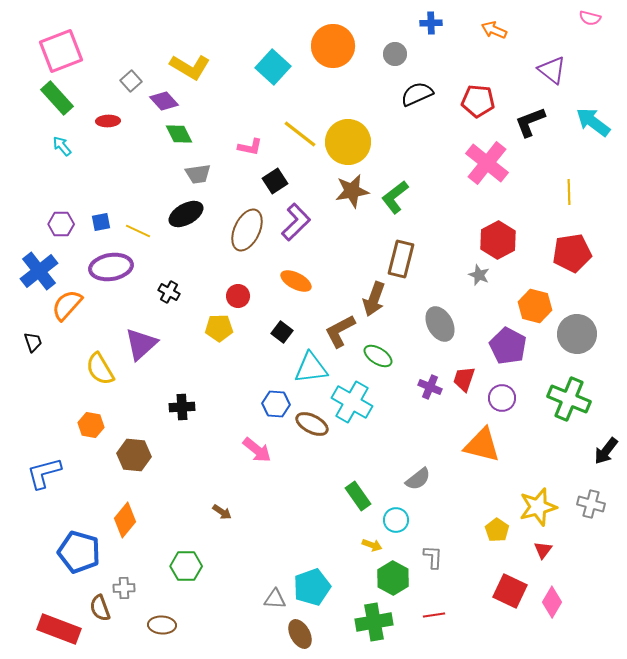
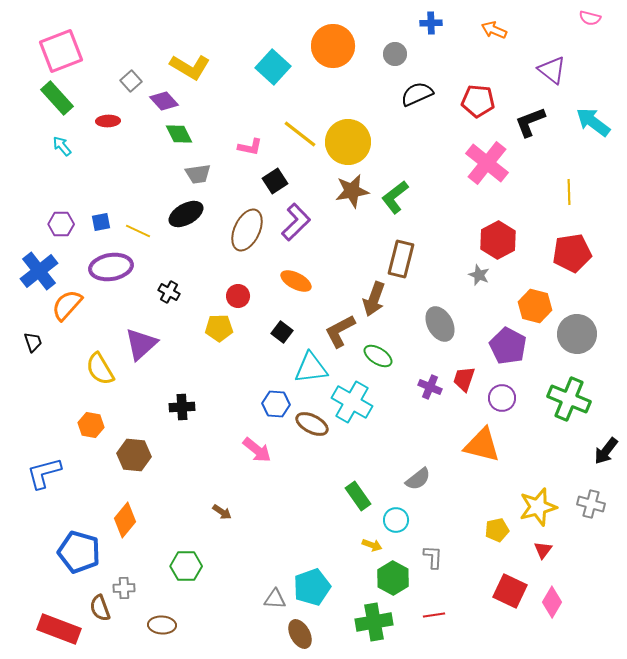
yellow pentagon at (497, 530): rotated 25 degrees clockwise
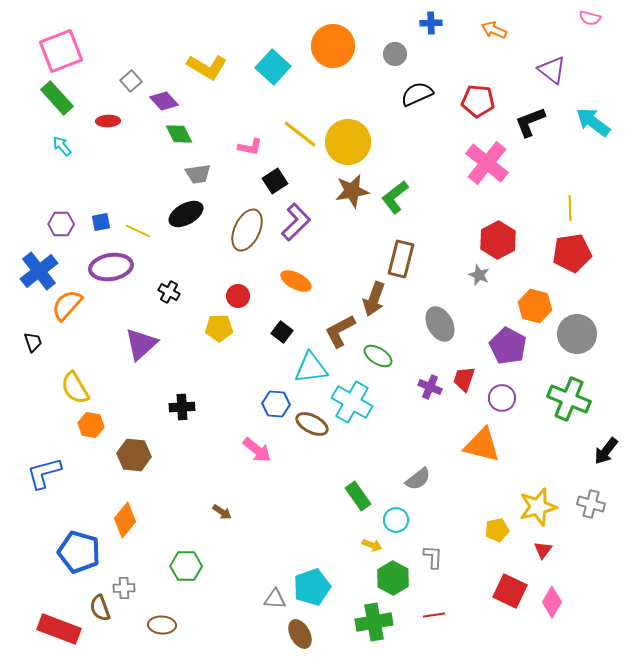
yellow L-shape at (190, 67): moved 17 px right
yellow line at (569, 192): moved 1 px right, 16 px down
yellow semicircle at (100, 369): moved 25 px left, 19 px down
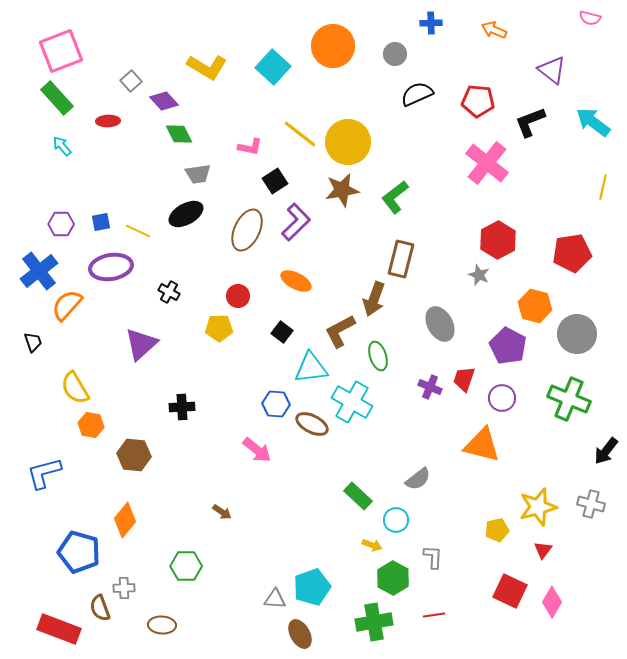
brown star at (352, 191): moved 10 px left, 1 px up
yellow line at (570, 208): moved 33 px right, 21 px up; rotated 15 degrees clockwise
green ellipse at (378, 356): rotated 40 degrees clockwise
green rectangle at (358, 496): rotated 12 degrees counterclockwise
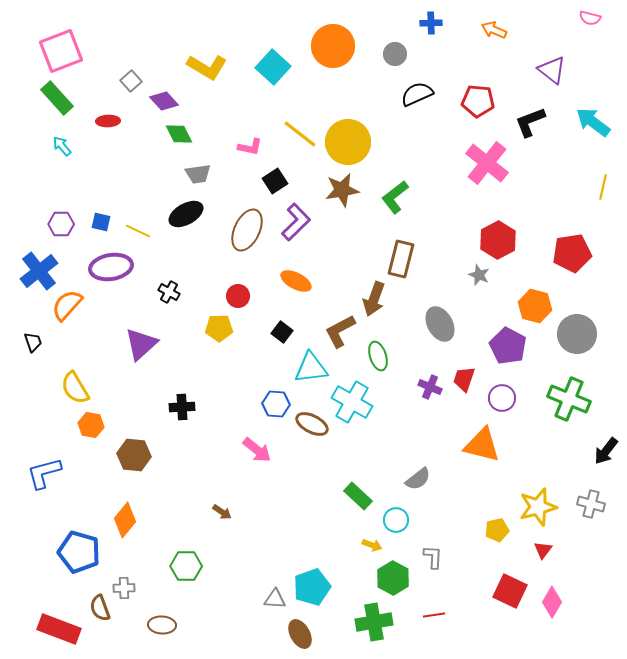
blue square at (101, 222): rotated 24 degrees clockwise
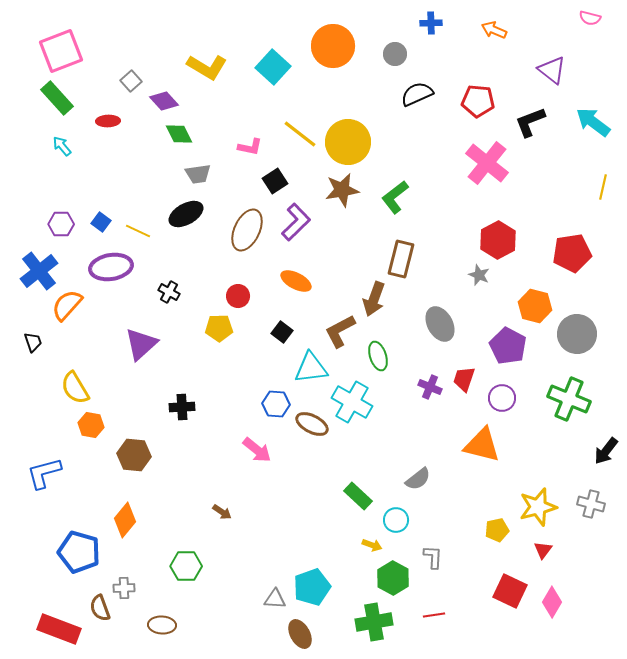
blue square at (101, 222): rotated 24 degrees clockwise
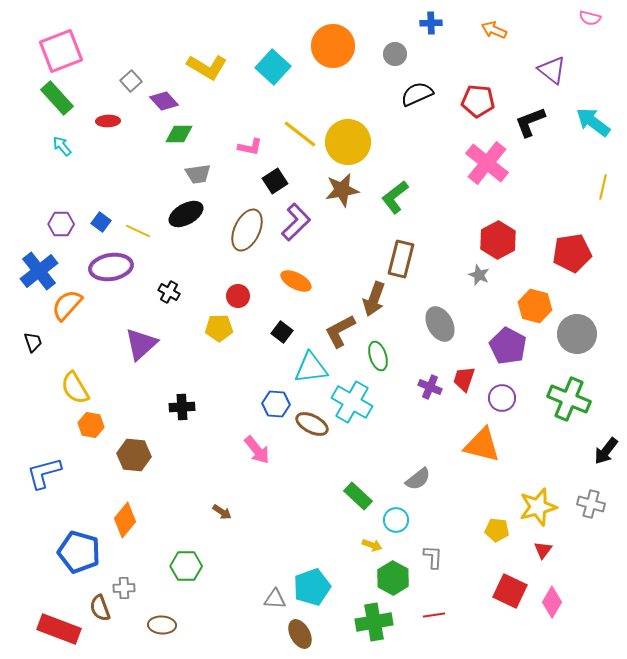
green diamond at (179, 134): rotated 64 degrees counterclockwise
pink arrow at (257, 450): rotated 12 degrees clockwise
yellow pentagon at (497, 530): rotated 20 degrees clockwise
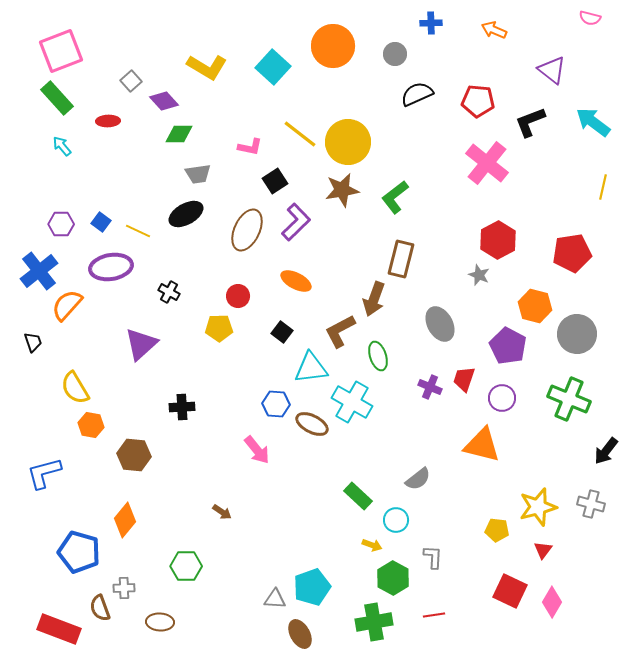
brown ellipse at (162, 625): moved 2 px left, 3 px up
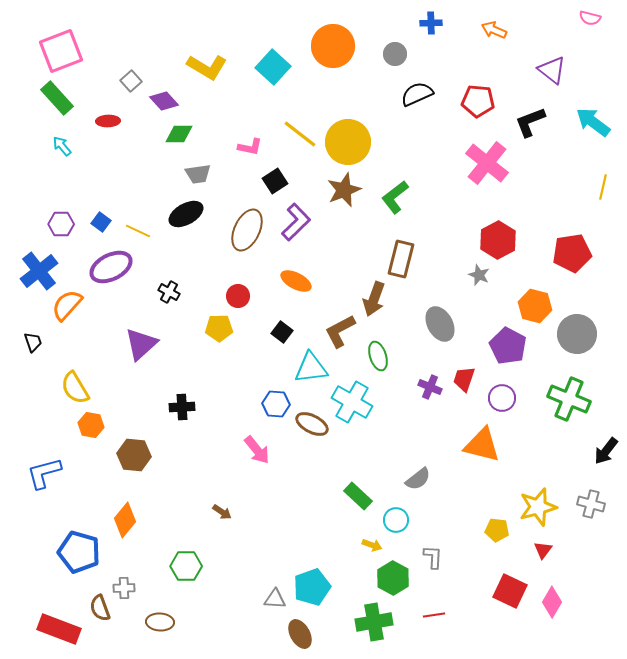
brown star at (342, 190): moved 2 px right; rotated 12 degrees counterclockwise
purple ellipse at (111, 267): rotated 18 degrees counterclockwise
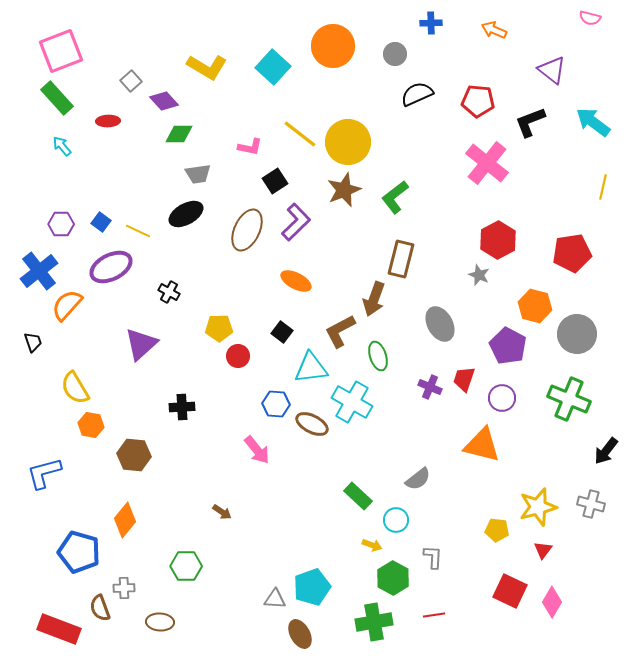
red circle at (238, 296): moved 60 px down
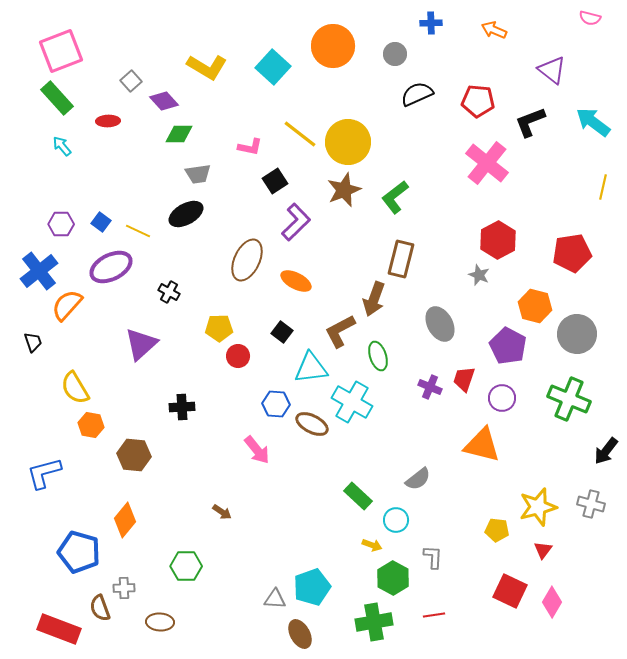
brown ellipse at (247, 230): moved 30 px down
